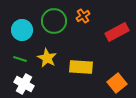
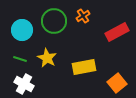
yellow rectangle: moved 3 px right; rotated 15 degrees counterclockwise
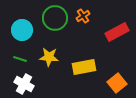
green circle: moved 1 px right, 3 px up
yellow star: moved 2 px right, 1 px up; rotated 24 degrees counterclockwise
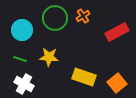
yellow rectangle: moved 10 px down; rotated 30 degrees clockwise
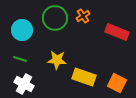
red rectangle: rotated 50 degrees clockwise
yellow star: moved 8 px right, 3 px down
orange square: rotated 24 degrees counterclockwise
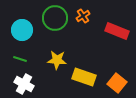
red rectangle: moved 1 px up
orange square: rotated 12 degrees clockwise
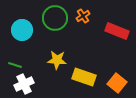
green line: moved 5 px left, 6 px down
white cross: rotated 36 degrees clockwise
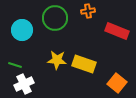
orange cross: moved 5 px right, 5 px up; rotated 24 degrees clockwise
yellow rectangle: moved 13 px up
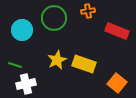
green circle: moved 1 px left
yellow star: rotated 30 degrees counterclockwise
white cross: moved 2 px right; rotated 12 degrees clockwise
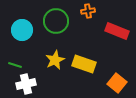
green circle: moved 2 px right, 3 px down
yellow star: moved 2 px left
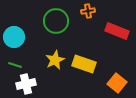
cyan circle: moved 8 px left, 7 px down
